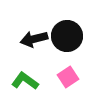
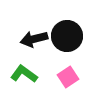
green L-shape: moved 1 px left, 7 px up
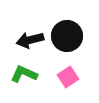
black arrow: moved 4 px left, 1 px down
green L-shape: rotated 12 degrees counterclockwise
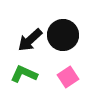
black circle: moved 4 px left, 1 px up
black arrow: rotated 28 degrees counterclockwise
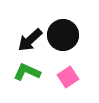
green L-shape: moved 3 px right, 2 px up
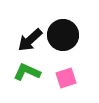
pink square: moved 2 px left, 1 px down; rotated 15 degrees clockwise
